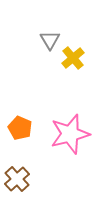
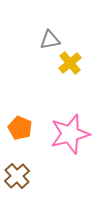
gray triangle: rotated 50 degrees clockwise
yellow cross: moved 3 px left, 5 px down
brown cross: moved 3 px up
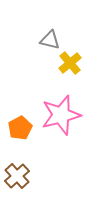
gray triangle: rotated 25 degrees clockwise
orange pentagon: rotated 20 degrees clockwise
pink star: moved 9 px left, 19 px up
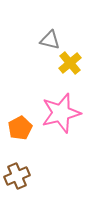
pink star: moved 2 px up
brown cross: rotated 20 degrees clockwise
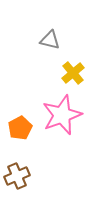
yellow cross: moved 3 px right, 10 px down
pink star: moved 1 px right, 2 px down; rotated 6 degrees counterclockwise
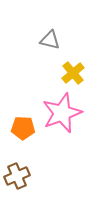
pink star: moved 2 px up
orange pentagon: moved 3 px right; rotated 30 degrees clockwise
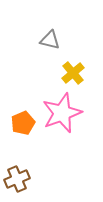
orange pentagon: moved 5 px up; rotated 25 degrees counterclockwise
brown cross: moved 3 px down
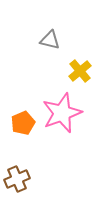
yellow cross: moved 7 px right, 2 px up
